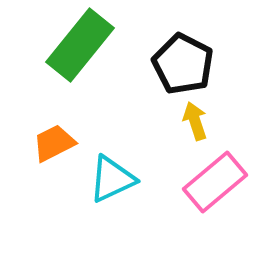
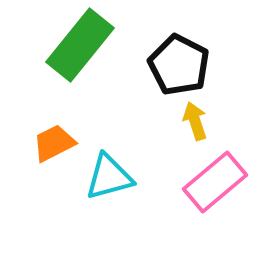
black pentagon: moved 4 px left, 1 px down
cyan triangle: moved 3 px left, 2 px up; rotated 10 degrees clockwise
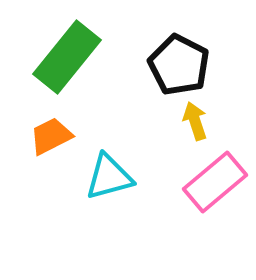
green rectangle: moved 13 px left, 12 px down
orange trapezoid: moved 3 px left, 7 px up
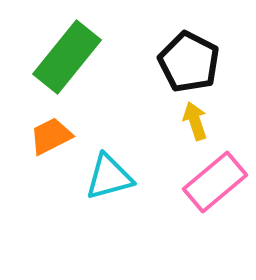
black pentagon: moved 10 px right, 3 px up
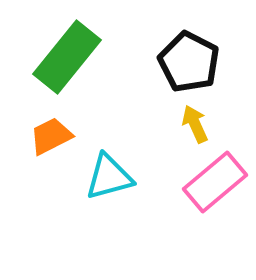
yellow arrow: moved 3 px down; rotated 6 degrees counterclockwise
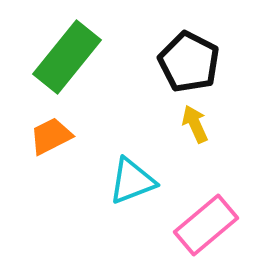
cyan triangle: moved 23 px right, 4 px down; rotated 6 degrees counterclockwise
pink rectangle: moved 9 px left, 43 px down
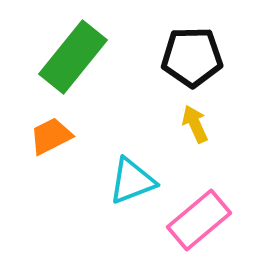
green rectangle: moved 6 px right
black pentagon: moved 3 px right, 5 px up; rotated 28 degrees counterclockwise
pink rectangle: moved 7 px left, 5 px up
